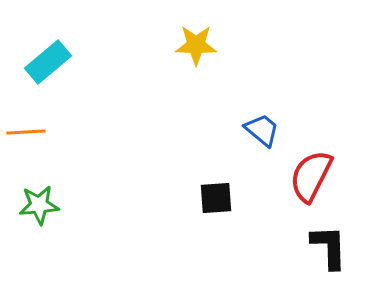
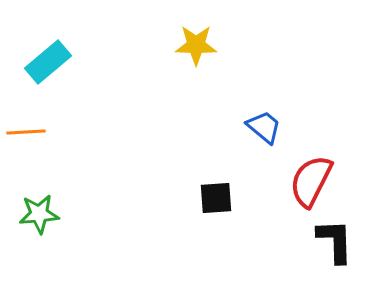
blue trapezoid: moved 2 px right, 3 px up
red semicircle: moved 5 px down
green star: moved 9 px down
black L-shape: moved 6 px right, 6 px up
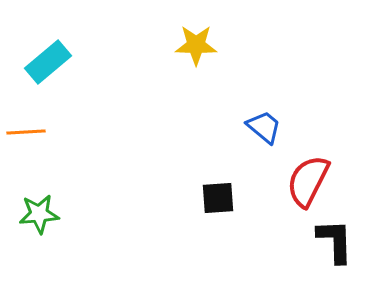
red semicircle: moved 3 px left
black square: moved 2 px right
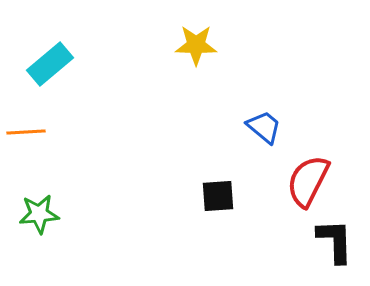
cyan rectangle: moved 2 px right, 2 px down
black square: moved 2 px up
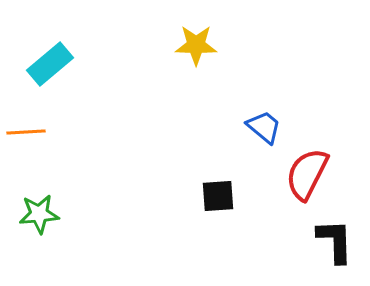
red semicircle: moved 1 px left, 7 px up
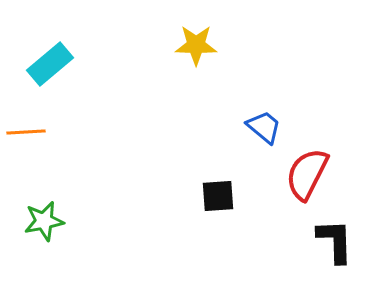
green star: moved 5 px right, 7 px down; rotated 6 degrees counterclockwise
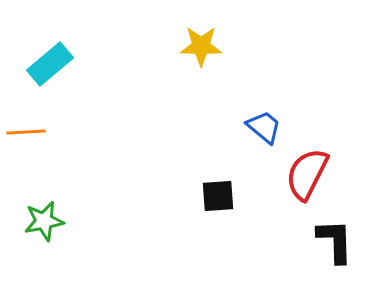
yellow star: moved 5 px right, 1 px down
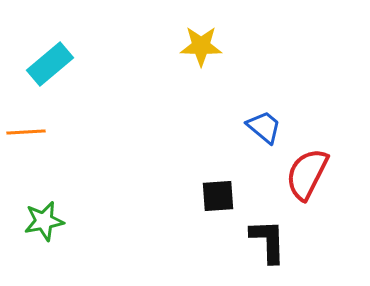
black L-shape: moved 67 px left
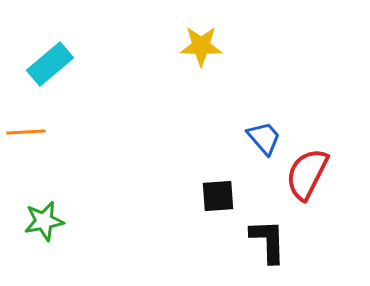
blue trapezoid: moved 11 px down; rotated 9 degrees clockwise
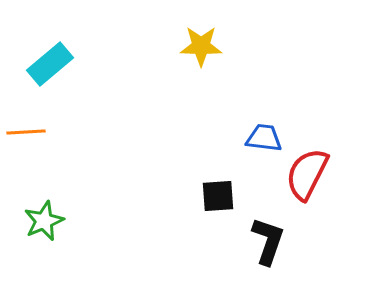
blue trapezoid: rotated 42 degrees counterclockwise
green star: rotated 12 degrees counterclockwise
black L-shape: rotated 21 degrees clockwise
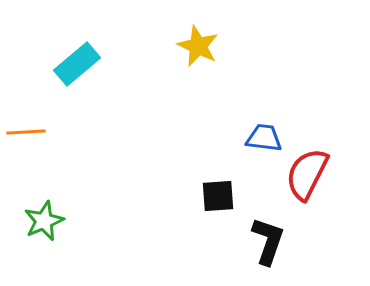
yellow star: moved 3 px left; rotated 24 degrees clockwise
cyan rectangle: moved 27 px right
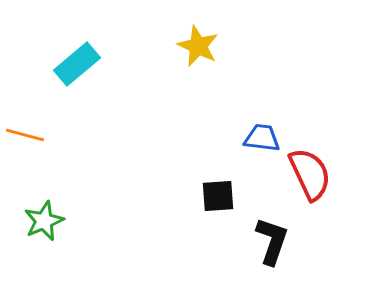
orange line: moved 1 px left, 3 px down; rotated 18 degrees clockwise
blue trapezoid: moved 2 px left
red semicircle: moved 3 px right; rotated 128 degrees clockwise
black L-shape: moved 4 px right
